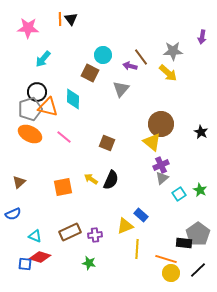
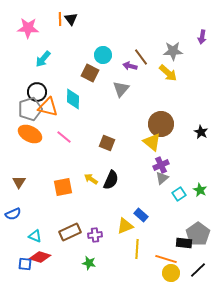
brown triangle at (19, 182): rotated 16 degrees counterclockwise
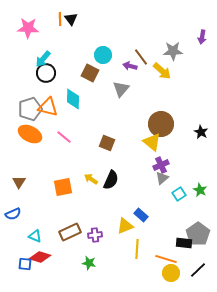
yellow arrow at (168, 73): moved 6 px left, 2 px up
black circle at (37, 92): moved 9 px right, 19 px up
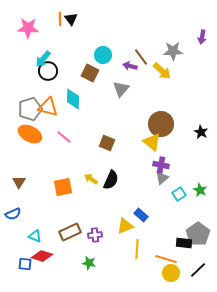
black circle at (46, 73): moved 2 px right, 2 px up
purple cross at (161, 165): rotated 35 degrees clockwise
red diamond at (40, 257): moved 2 px right, 1 px up
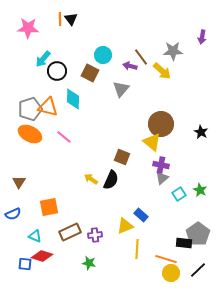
black circle at (48, 71): moved 9 px right
brown square at (107, 143): moved 15 px right, 14 px down
orange square at (63, 187): moved 14 px left, 20 px down
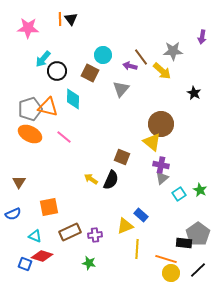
black star at (201, 132): moved 7 px left, 39 px up
blue square at (25, 264): rotated 16 degrees clockwise
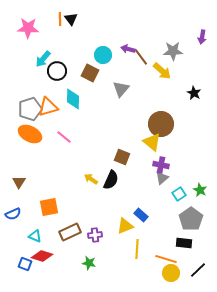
purple arrow at (130, 66): moved 2 px left, 17 px up
orange triangle at (48, 107): rotated 30 degrees counterclockwise
gray pentagon at (198, 234): moved 7 px left, 15 px up
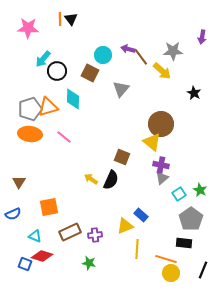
orange ellipse at (30, 134): rotated 20 degrees counterclockwise
black line at (198, 270): moved 5 px right; rotated 24 degrees counterclockwise
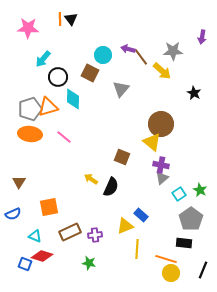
black circle at (57, 71): moved 1 px right, 6 px down
black semicircle at (111, 180): moved 7 px down
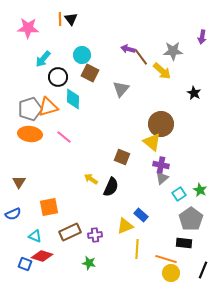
cyan circle at (103, 55): moved 21 px left
